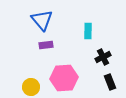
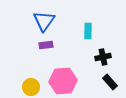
blue triangle: moved 2 px right, 1 px down; rotated 15 degrees clockwise
black cross: rotated 14 degrees clockwise
pink hexagon: moved 1 px left, 3 px down
black rectangle: rotated 21 degrees counterclockwise
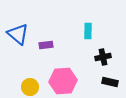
blue triangle: moved 26 px left, 13 px down; rotated 25 degrees counterclockwise
black rectangle: rotated 35 degrees counterclockwise
yellow circle: moved 1 px left
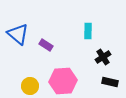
purple rectangle: rotated 40 degrees clockwise
black cross: rotated 21 degrees counterclockwise
yellow circle: moved 1 px up
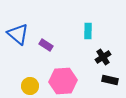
black rectangle: moved 2 px up
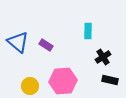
blue triangle: moved 8 px down
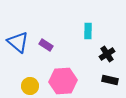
black cross: moved 4 px right, 3 px up
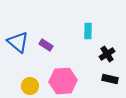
black rectangle: moved 1 px up
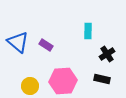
black rectangle: moved 8 px left
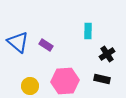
pink hexagon: moved 2 px right
